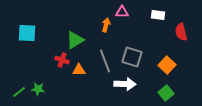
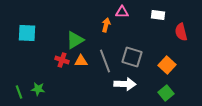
orange triangle: moved 2 px right, 9 px up
green line: rotated 72 degrees counterclockwise
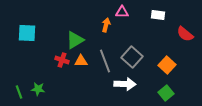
red semicircle: moved 4 px right, 2 px down; rotated 36 degrees counterclockwise
gray square: rotated 25 degrees clockwise
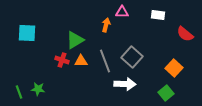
orange square: moved 7 px right, 3 px down
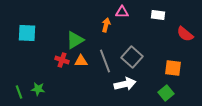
orange square: moved 1 px left; rotated 36 degrees counterclockwise
white arrow: rotated 15 degrees counterclockwise
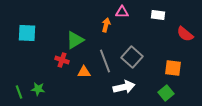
orange triangle: moved 3 px right, 11 px down
white arrow: moved 1 px left, 3 px down
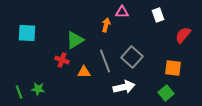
white rectangle: rotated 64 degrees clockwise
red semicircle: moved 2 px left, 1 px down; rotated 90 degrees clockwise
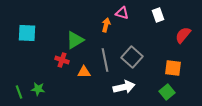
pink triangle: moved 1 px down; rotated 16 degrees clockwise
gray line: moved 1 px up; rotated 10 degrees clockwise
green square: moved 1 px right, 1 px up
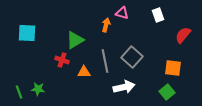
gray line: moved 1 px down
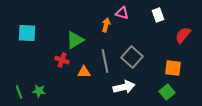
green star: moved 1 px right, 2 px down
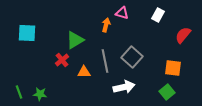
white rectangle: rotated 48 degrees clockwise
red cross: rotated 32 degrees clockwise
green star: moved 1 px right, 3 px down
